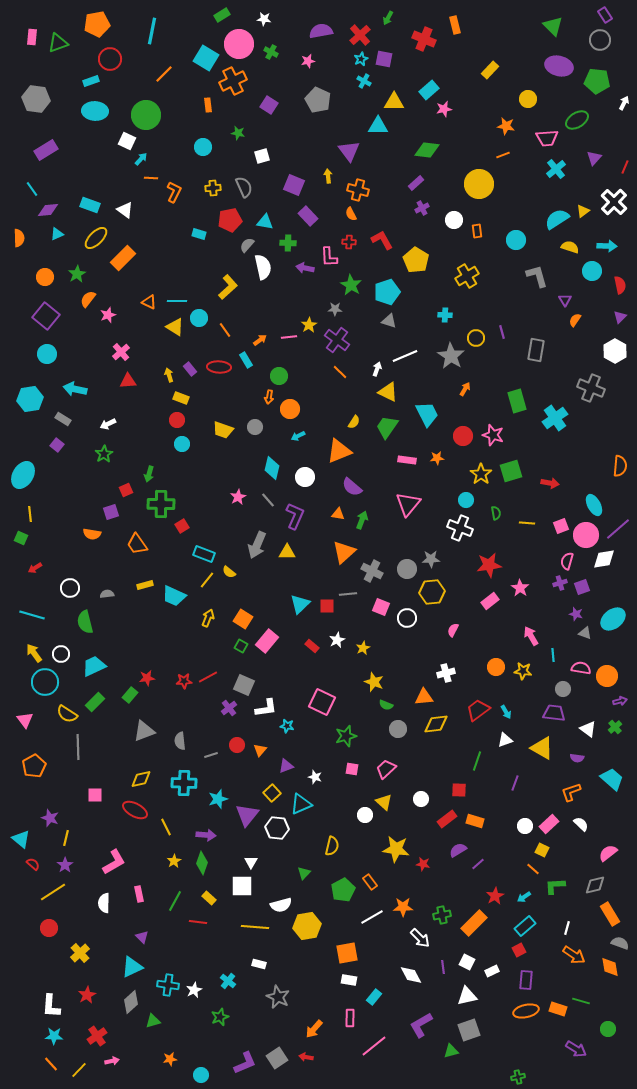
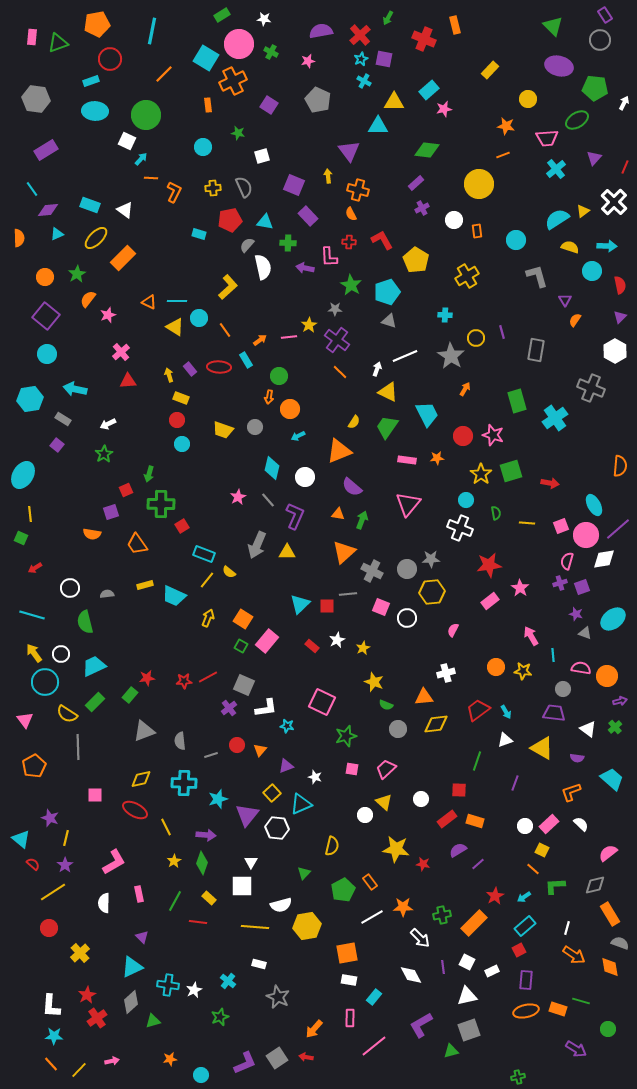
green pentagon at (597, 81): moved 2 px left, 7 px down
red cross at (97, 1036): moved 18 px up
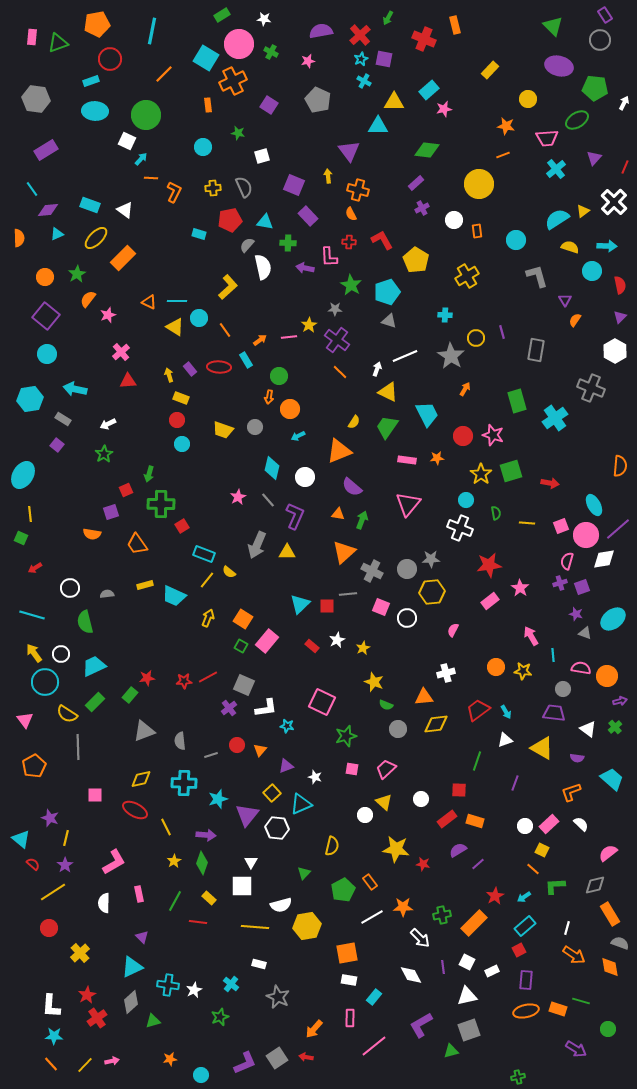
cyan cross at (228, 981): moved 3 px right, 3 px down
yellow line at (79, 1070): moved 6 px right, 5 px up
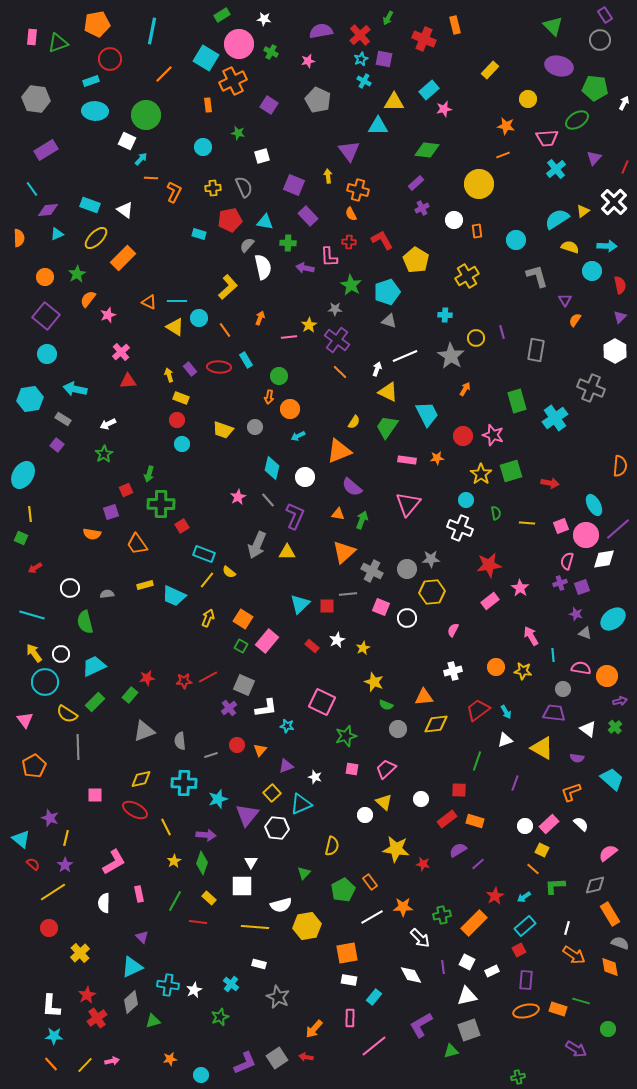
orange arrow at (260, 340): moved 22 px up; rotated 32 degrees counterclockwise
white cross at (446, 673): moved 7 px right, 2 px up
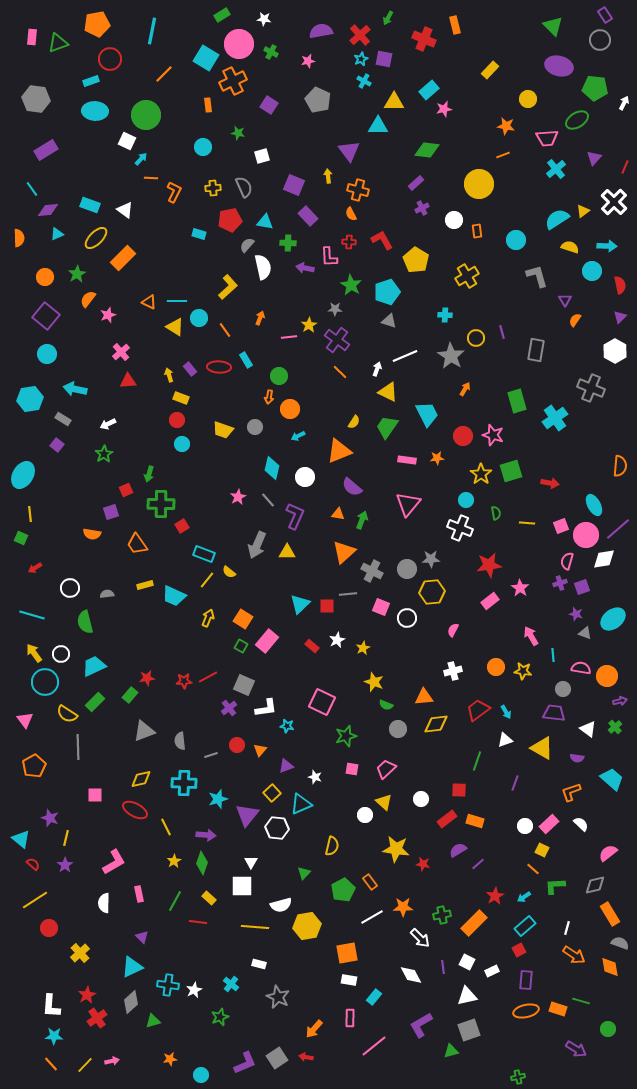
yellow line at (53, 892): moved 18 px left, 8 px down
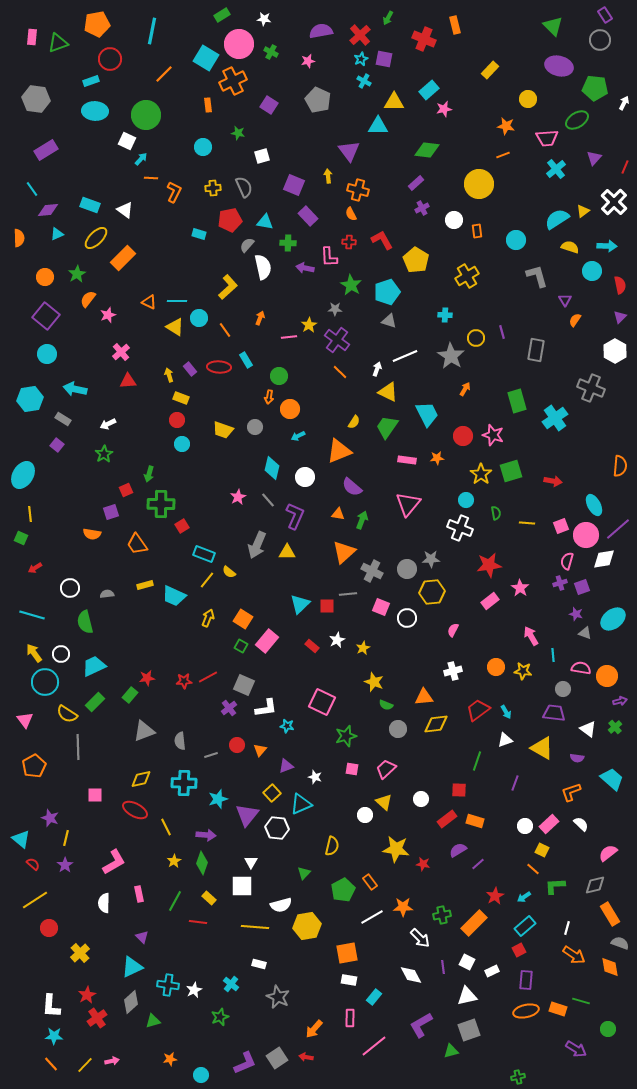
red arrow at (550, 483): moved 3 px right, 2 px up
